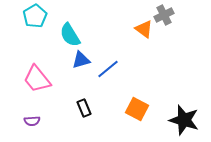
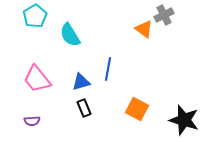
blue triangle: moved 22 px down
blue line: rotated 40 degrees counterclockwise
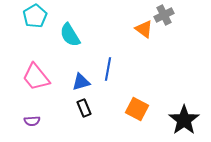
pink trapezoid: moved 1 px left, 2 px up
black star: rotated 20 degrees clockwise
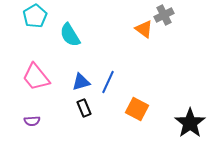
blue line: moved 13 px down; rotated 15 degrees clockwise
black star: moved 6 px right, 3 px down
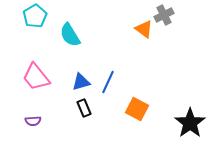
purple semicircle: moved 1 px right
